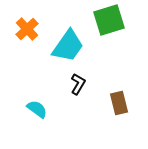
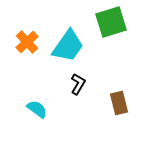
green square: moved 2 px right, 2 px down
orange cross: moved 13 px down
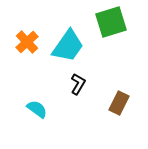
brown rectangle: rotated 40 degrees clockwise
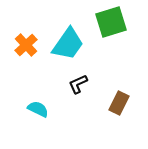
orange cross: moved 1 px left, 3 px down
cyan trapezoid: moved 2 px up
black L-shape: rotated 145 degrees counterclockwise
cyan semicircle: moved 1 px right; rotated 10 degrees counterclockwise
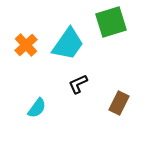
cyan semicircle: moved 1 px left, 1 px up; rotated 100 degrees clockwise
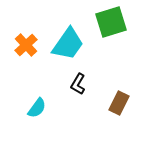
black L-shape: rotated 35 degrees counterclockwise
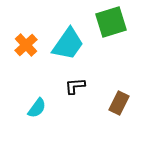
black L-shape: moved 3 px left, 2 px down; rotated 55 degrees clockwise
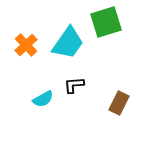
green square: moved 5 px left
cyan trapezoid: moved 1 px up
black L-shape: moved 1 px left, 1 px up
cyan semicircle: moved 6 px right, 9 px up; rotated 25 degrees clockwise
